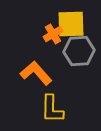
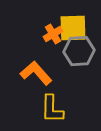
yellow square: moved 2 px right, 4 px down
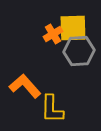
orange L-shape: moved 11 px left, 13 px down
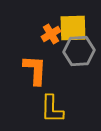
orange cross: moved 2 px left
orange L-shape: moved 10 px right, 16 px up; rotated 44 degrees clockwise
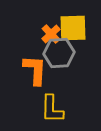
orange cross: rotated 12 degrees counterclockwise
gray hexagon: moved 20 px left, 2 px down
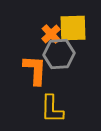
gray hexagon: moved 1 px down
